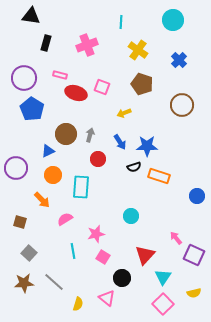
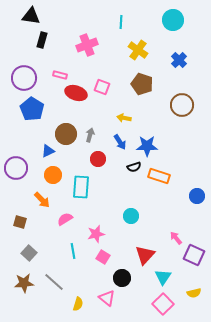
black rectangle at (46, 43): moved 4 px left, 3 px up
yellow arrow at (124, 113): moved 5 px down; rotated 32 degrees clockwise
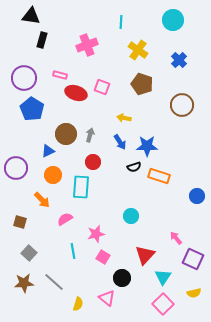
red circle at (98, 159): moved 5 px left, 3 px down
purple square at (194, 255): moved 1 px left, 4 px down
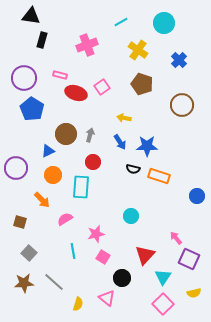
cyan circle at (173, 20): moved 9 px left, 3 px down
cyan line at (121, 22): rotated 56 degrees clockwise
pink square at (102, 87): rotated 35 degrees clockwise
black semicircle at (134, 167): moved 1 px left, 2 px down; rotated 32 degrees clockwise
purple square at (193, 259): moved 4 px left
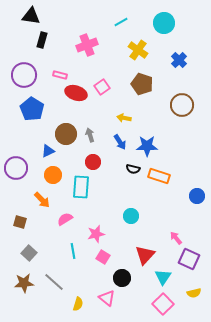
purple circle at (24, 78): moved 3 px up
gray arrow at (90, 135): rotated 32 degrees counterclockwise
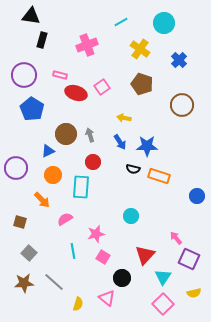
yellow cross at (138, 50): moved 2 px right, 1 px up
